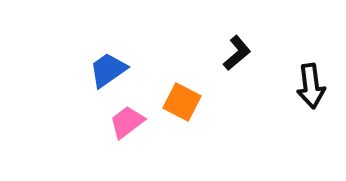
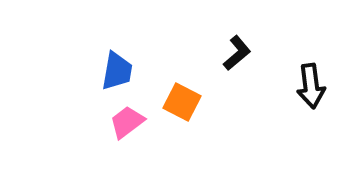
blue trapezoid: moved 9 px right, 1 px down; rotated 135 degrees clockwise
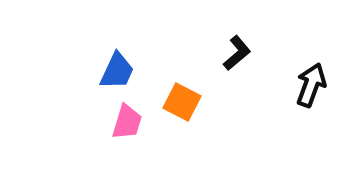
blue trapezoid: rotated 15 degrees clockwise
black arrow: moved 1 px up; rotated 153 degrees counterclockwise
pink trapezoid: rotated 144 degrees clockwise
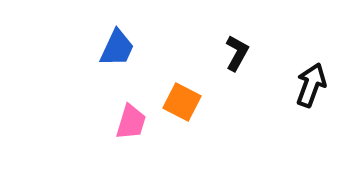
black L-shape: rotated 21 degrees counterclockwise
blue trapezoid: moved 23 px up
pink trapezoid: moved 4 px right
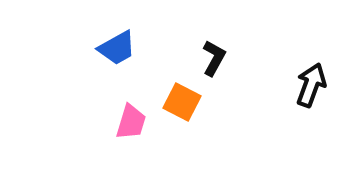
blue trapezoid: rotated 36 degrees clockwise
black L-shape: moved 23 px left, 5 px down
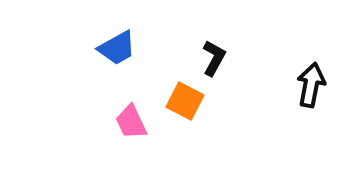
black arrow: rotated 9 degrees counterclockwise
orange square: moved 3 px right, 1 px up
pink trapezoid: rotated 138 degrees clockwise
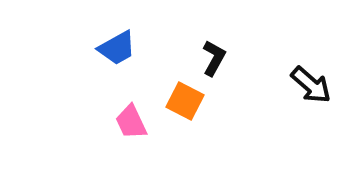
black arrow: rotated 120 degrees clockwise
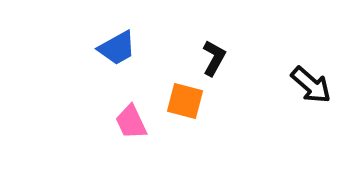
orange square: rotated 12 degrees counterclockwise
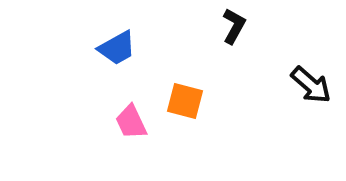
black L-shape: moved 20 px right, 32 px up
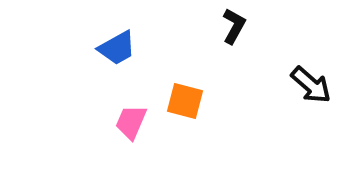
pink trapezoid: rotated 48 degrees clockwise
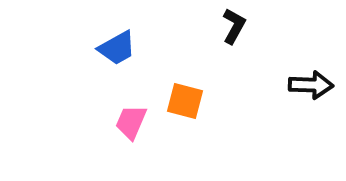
black arrow: rotated 39 degrees counterclockwise
